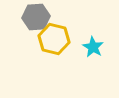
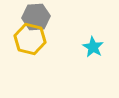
yellow hexagon: moved 24 px left
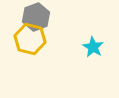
gray hexagon: rotated 16 degrees counterclockwise
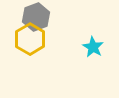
yellow hexagon: rotated 16 degrees clockwise
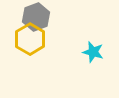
cyan star: moved 5 px down; rotated 15 degrees counterclockwise
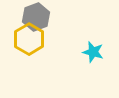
yellow hexagon: moved 1 px left
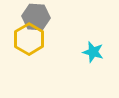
gray hexagon: rotated 24 degrees clockwise
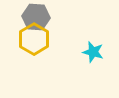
yellow hexagon: moved 5 px right
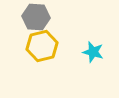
yellow hexagon: moved 8 px right, 7 px down; rotated 16 degrees clockwise
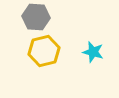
yellow hexagon: moved 2 px right, 5 px down
